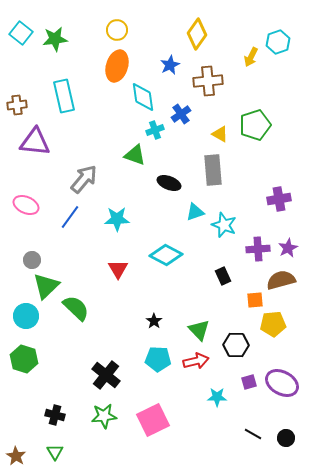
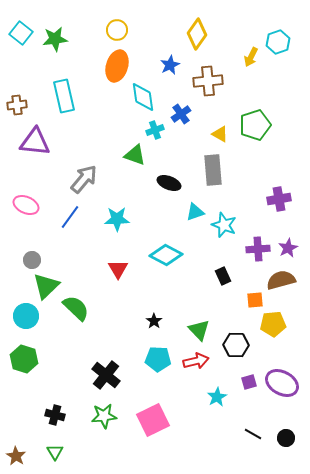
cyan star at (217, 397): rotated 30 degrees counterclockwise
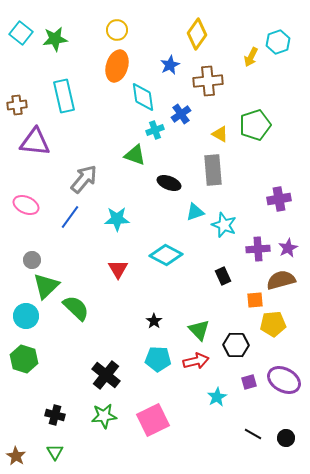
purple ellipse at (282, 383): moved 2 px right, 3 px up
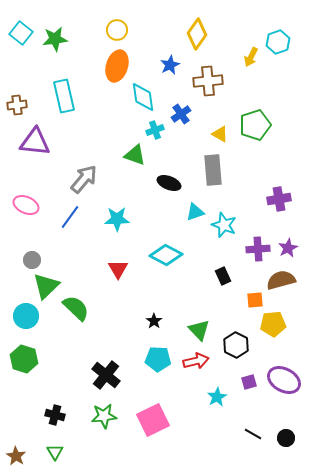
black hexagon at (236, 345): rotated 25 degrees clockwise
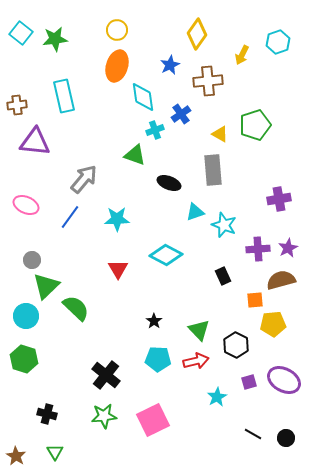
yellow arrow at (251, 57): moved 9 px left, 2 px up
black cross at (55, 415): moved 8 px left, 1 px up
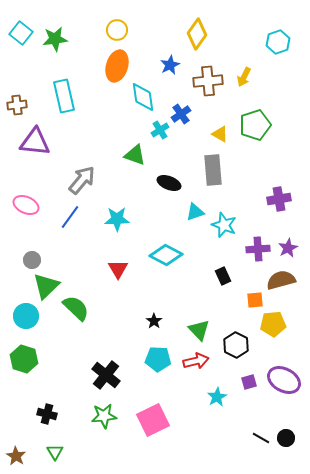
yellow arrow at (242, 55): moved 2 px right, 22 px down
cyan cross at (155, 130): moved 5 px right; rotated 12 degrees counterclockwise
gray arrow at (84, 179): moved 2 px left, 1 px down
black line at (253, 434): moved 8 px right, 4 px down
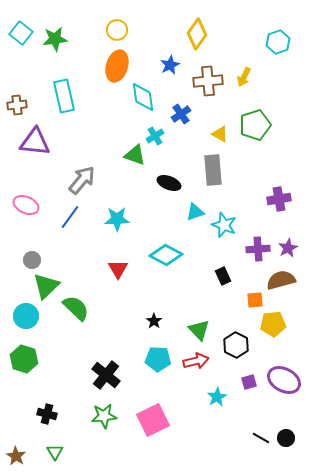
cyan cross at (160, 130): moved 5 px left, 6 px down
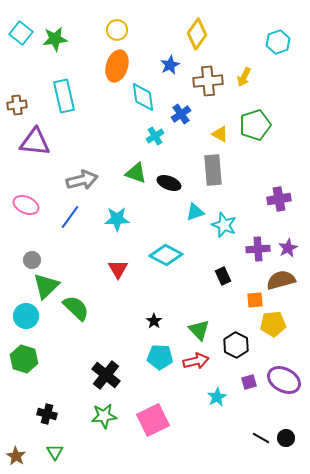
green triangle at (135, 155): moved 1 px right, 18 px down
gray arrow at (82, 180): rotated 36 degrees clockwise
cyan pentagon at (158, 359): moved 2 px right, 2 px up
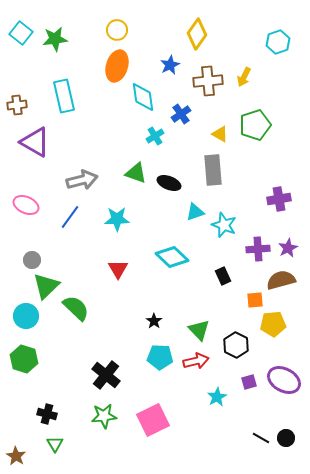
purple triangle at (35, 142): rotated 24 degrees clockwise
cyan diamond at (166, 255): moved 6 px right, 2 px down; rotated 16 degrees clockwise
green triangle at (55, 452): moved 8 px up
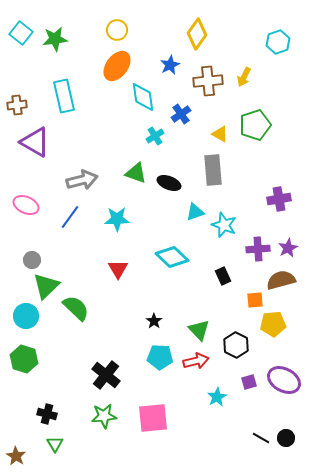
orange ellipse at (117, 66): rotated 20 degrees clockwise
pink square at (153, 420): moved 2 px up; rotated 20 degrees clockwise
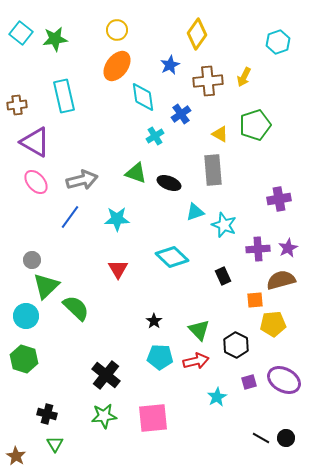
pink ellipse at (26, 205): moved 10 px right, 23 px up; rotated 25 degrees clockwise
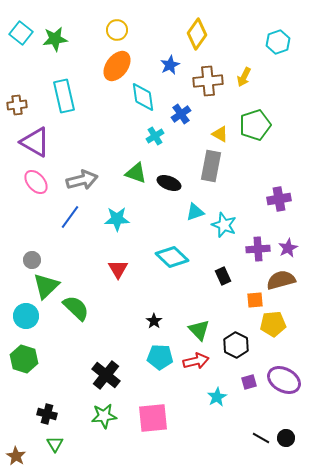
gray rectangle at (213, 170): moved 2 px left, 4 px up; rotated 16 degrees clockwise
